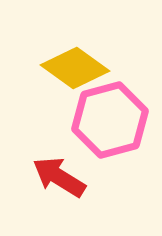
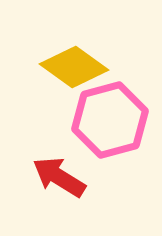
yellow diamond: moved 1 px left, 1 px up
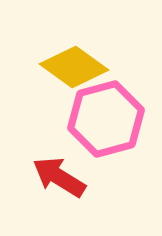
pink hexagon: moved 4 px left, 1 px up
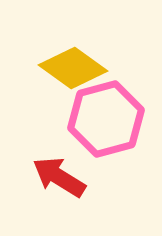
yellow diamond: moved 1 px left, 1 px down
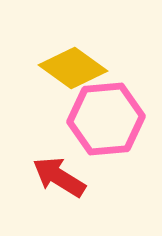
pink hexagon: rotated 10 degrees clockwise
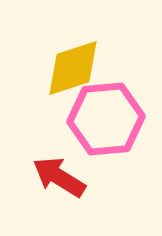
yellow diamond: rotated 54 degrees counterclockwise
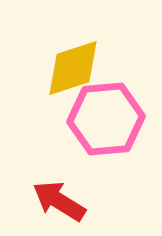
red arrow: moved 24 px down
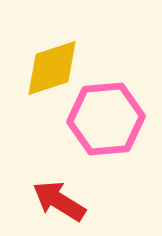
yellow diamond: moved 21 px left
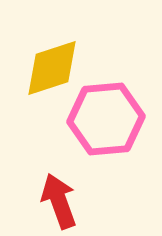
red arrow: rotated 38 degrees clockwise
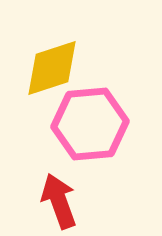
pink hexagon: moved 16 px left, 5 px down
